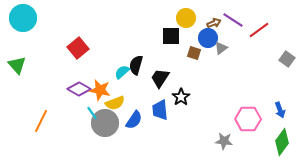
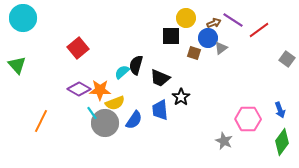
black trapezoid: rotated 100 degrees counterclockwise
orange star: rotated 10 degrees counterclockwise
gray star: rotated 18 degrees clockwise
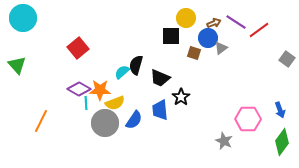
purple line: moved 3 px right, 2 px down
cyan line: moved 6 px left, 10 px up; rotated 32 degrees clockwise
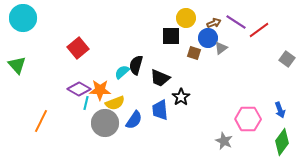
cyan line: rotated 16 degrees clockwise
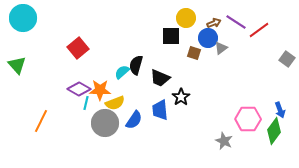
green diamond: moved 8 px left, 11 px up
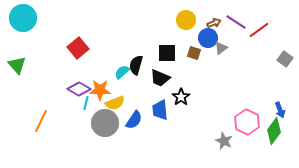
yellow circle: moved 2 px down
black square: moved 4 px left, 17 px down
gray square: moved 2 px left
pink hexagon: moved 1 px left, 3 px down; rotated 25 degrees clockwise
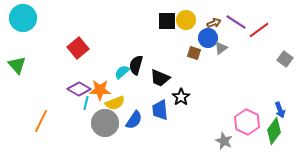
black square: moved 32 px up
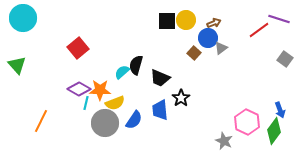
purple line: moved 43 px right, 3 px up; rotated 15 degrees counterclockwise
brown square: rotated 24 degrees clockwise
black star: moved 1 px down
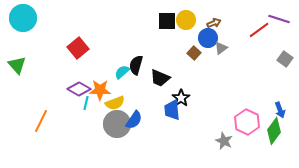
blue trapezoid: moved 12 px right
gray circle: moved 12 px right, 1 px down
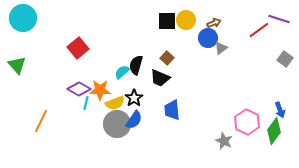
brown square: moved 27 px left, 5 px down
black star: moved 47 px left
